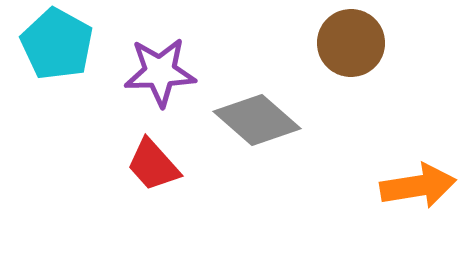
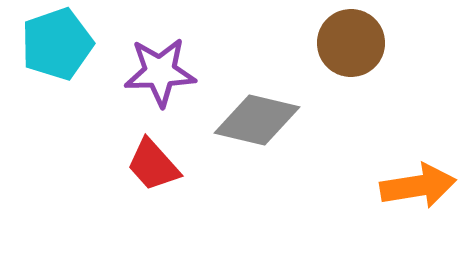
cyan pentagon: rotated 24 degrees clockwise
gray diamond: rotated 28 degrees counterclockwise
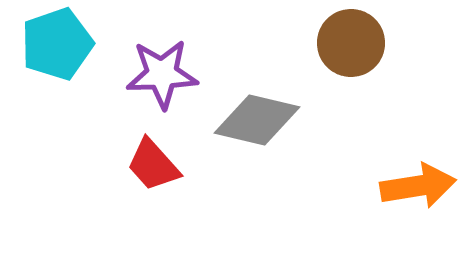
purple star: moved 2 px right, 2 px down
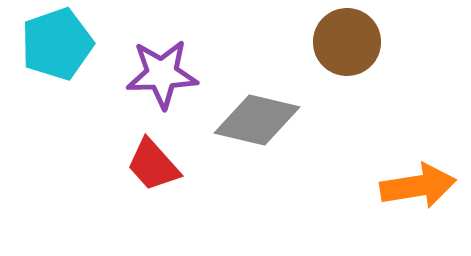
brown circle: moved 4 px left, 1 px up
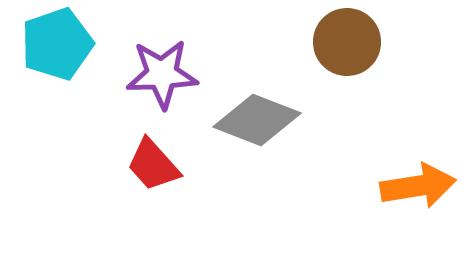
gray diamond: rotated 8 degrees clockwise
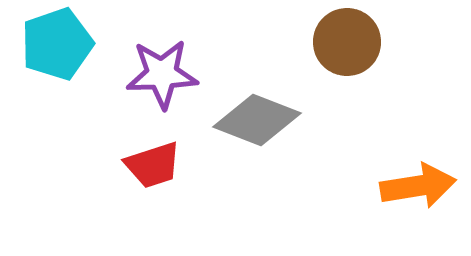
red trapezoid: rotated 66 degrees counterclockwise
